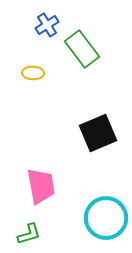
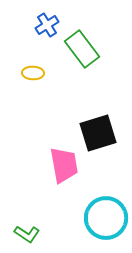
black square: rotated 6 degrees clockwise
pink trapezoid: moved 23 px right, 21 px up
green L-shape: moved 2 px left; rotated 50 degrees clockwise
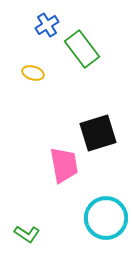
yellow ellipse: rotated 15 degrees clockwise
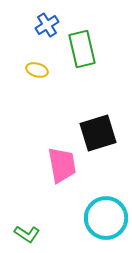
green rectangle: rotated 24 degrees clockwise
yellow ellipse: moved 4 px right, 3 px up
pink trapezoid: moved 2 px left
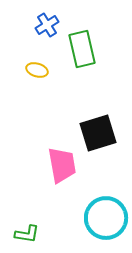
green L-shape: rotated 25 degrees counterclockwise
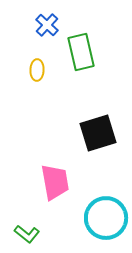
blue cross: rotated 15 degrees counterclockwise
green rectangle: moved 1 px left, 3 px down
yellow ellipse: rotated 75 degrees clockwise
pink trapezoid: moved 7 px left, 17 px down
green L-shape: rotated 30 degrees clockwise
